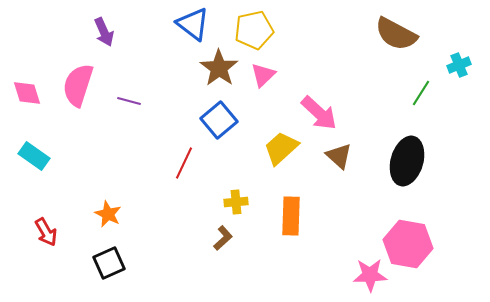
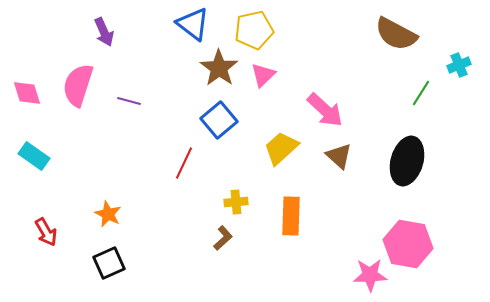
pink arrow: moved 6 px right, 3 px up
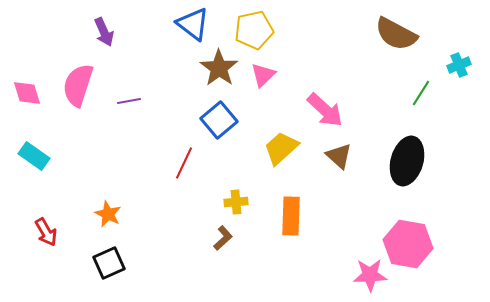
purple line: rotated 25 degrees counterclockwise
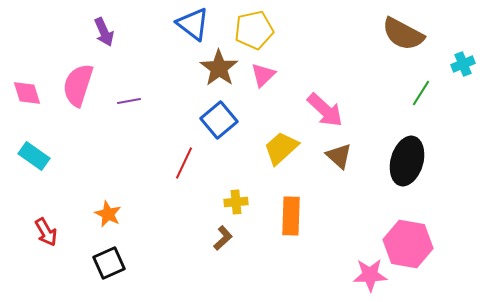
brown semicircle: moved 7 px right
cyan cross: moved 4 px right, 1 px up
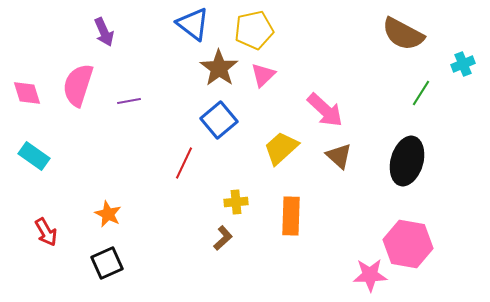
black square: moved 2 px left
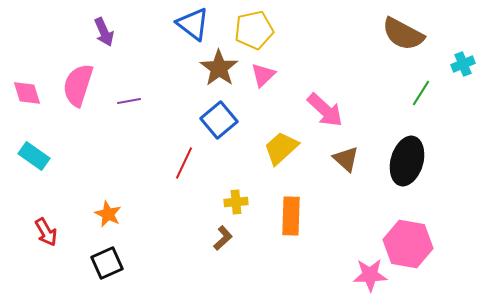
brown triangle: moved 7 px right, 3 px down
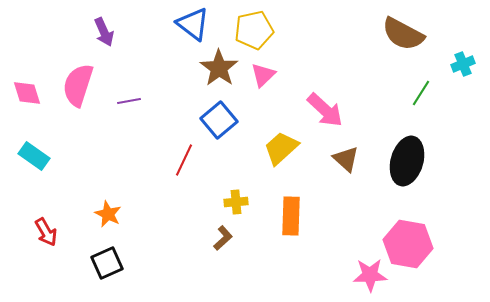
red line: moved 3 px up
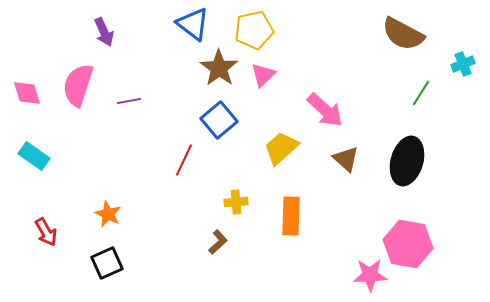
brown L-shape: moved 5 px left, 4 px down
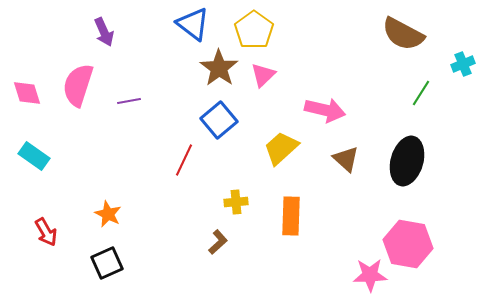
yellow pentagon: rotated 24 degrees counterclockwise
pink arrow: rotated 30 degrees counterclockwise
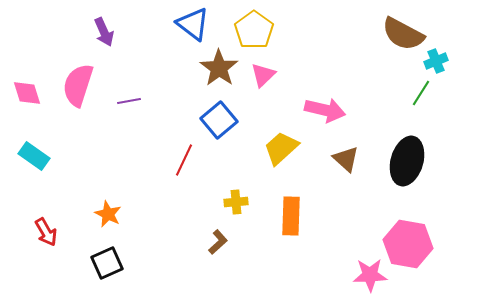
cyan cross: moved 27 px left, 3 px up
